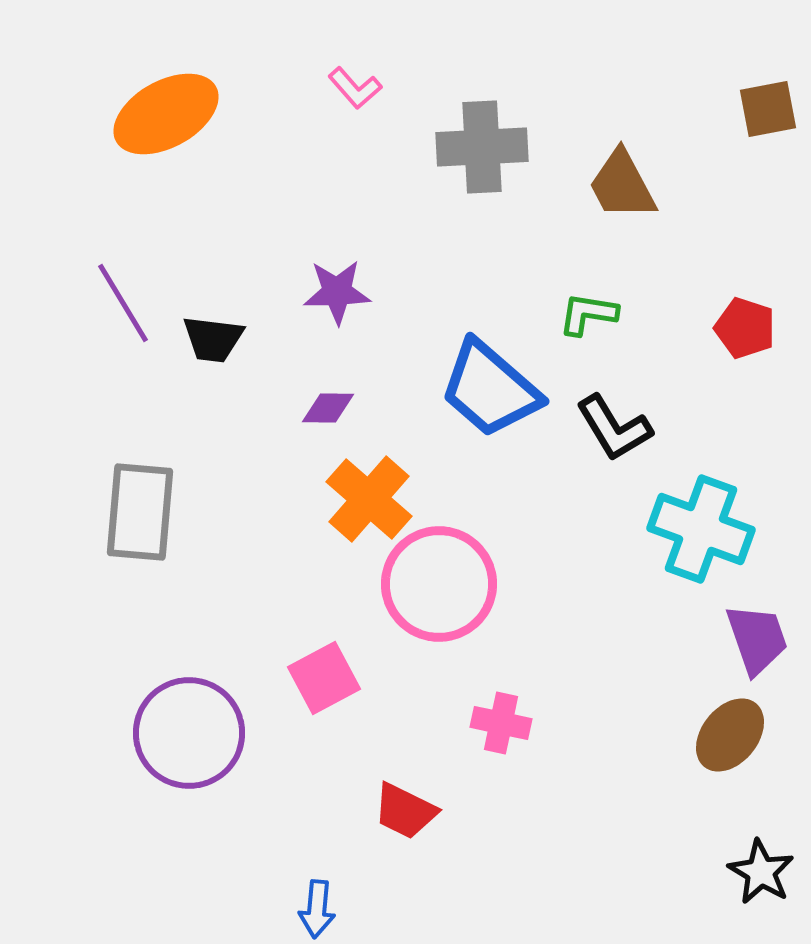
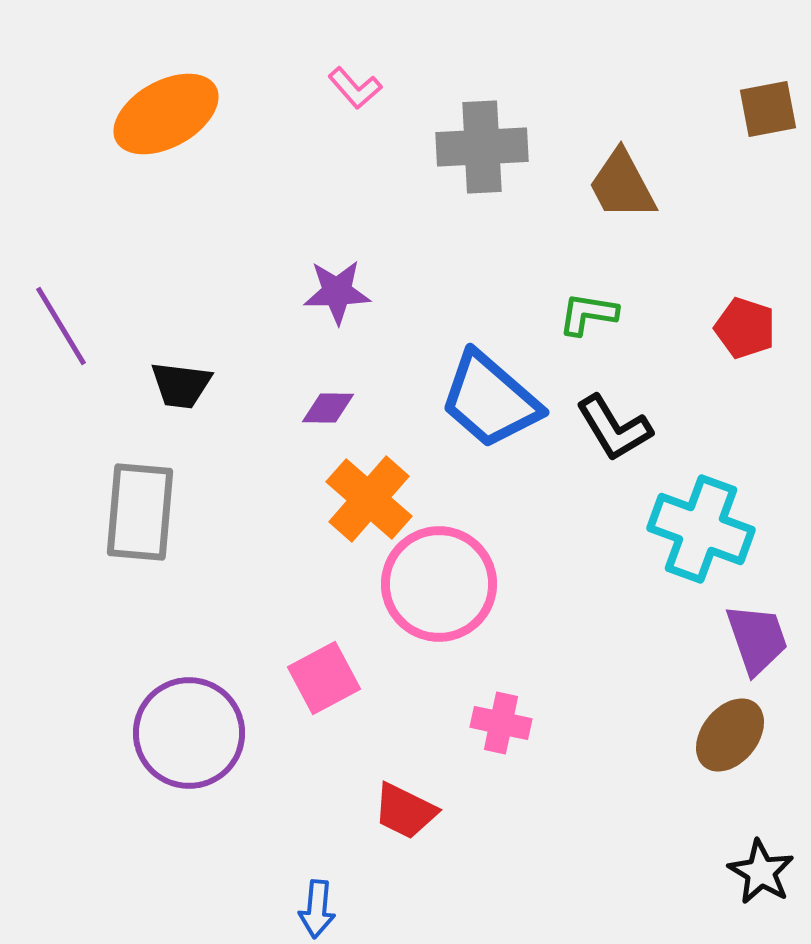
purple line: moved 62 px left, 23 px down
black trapezoid: moved 32 px left, 46 px down
blue trapezoid: moved 11 px down
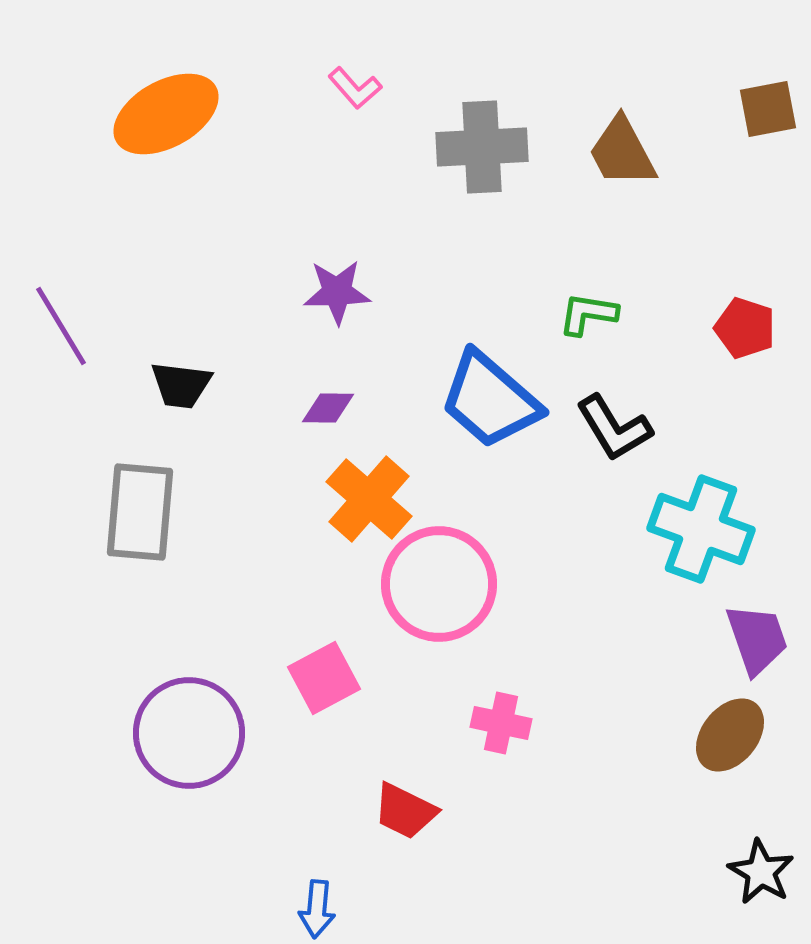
brown trapezoid: moved 33 px up
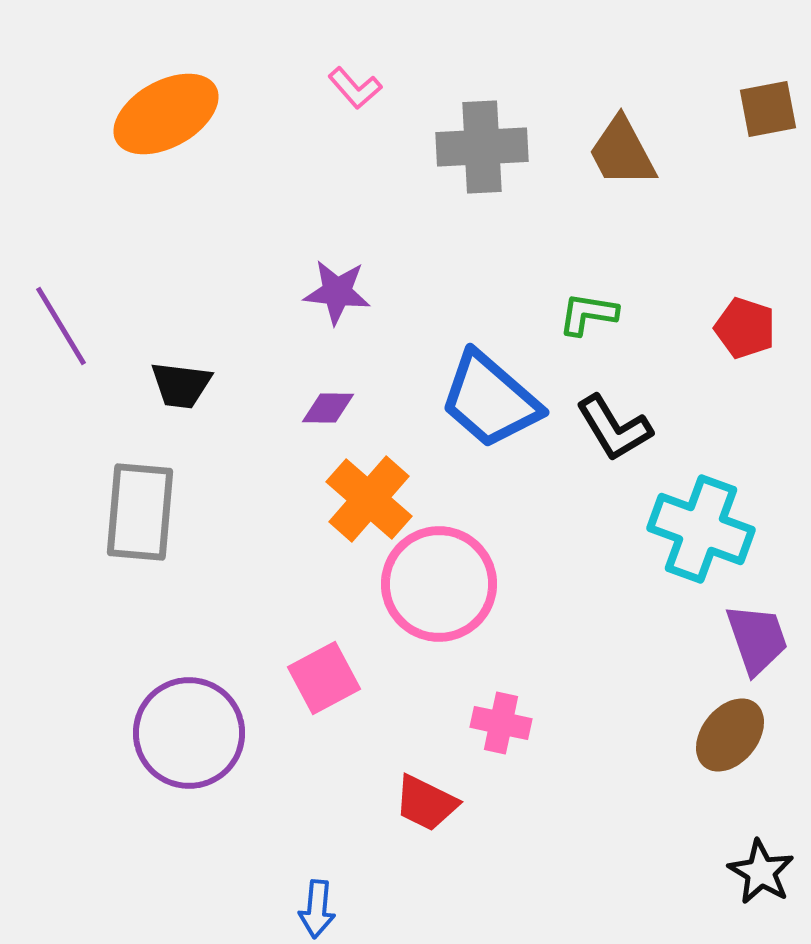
purple star: rotated 8 degrees clockwise
red trapezoid: moved 21 px right, 8 px up
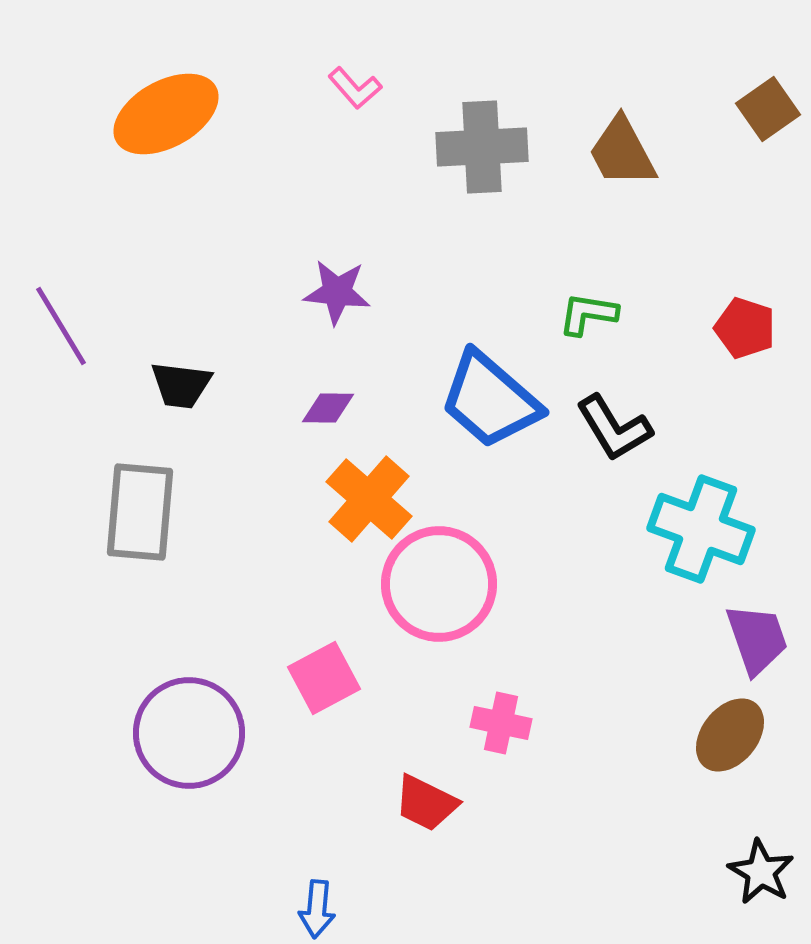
brown square: rotated 24 degrees counterclockwise
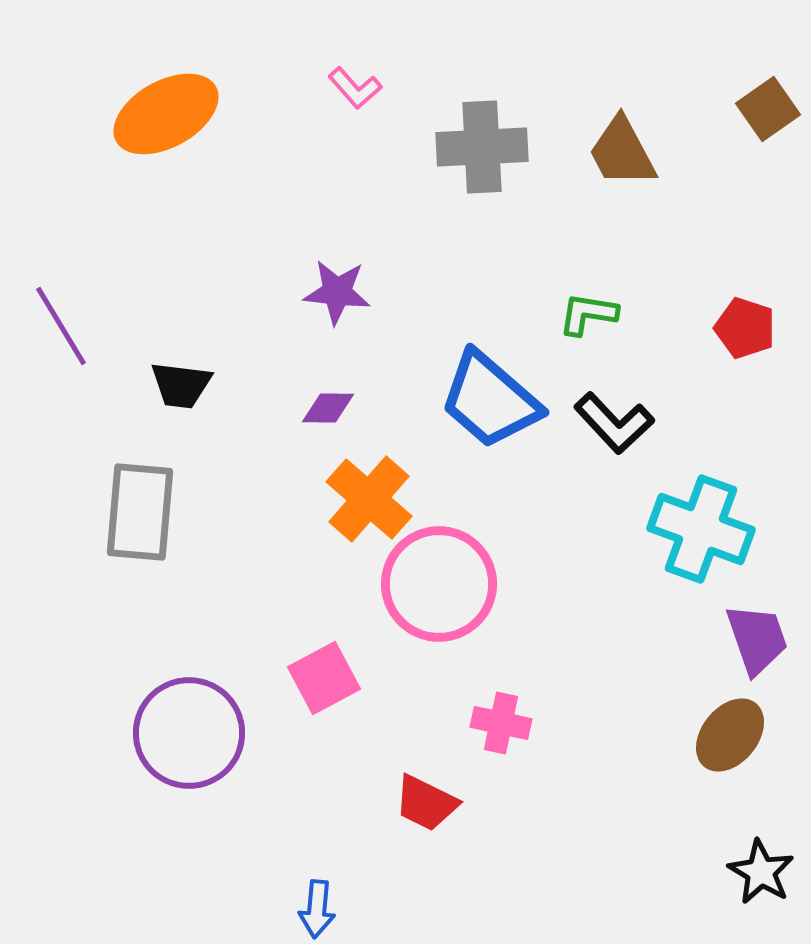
black L-shape: moved 5 px up; rotated 12 degrees counterclockwise
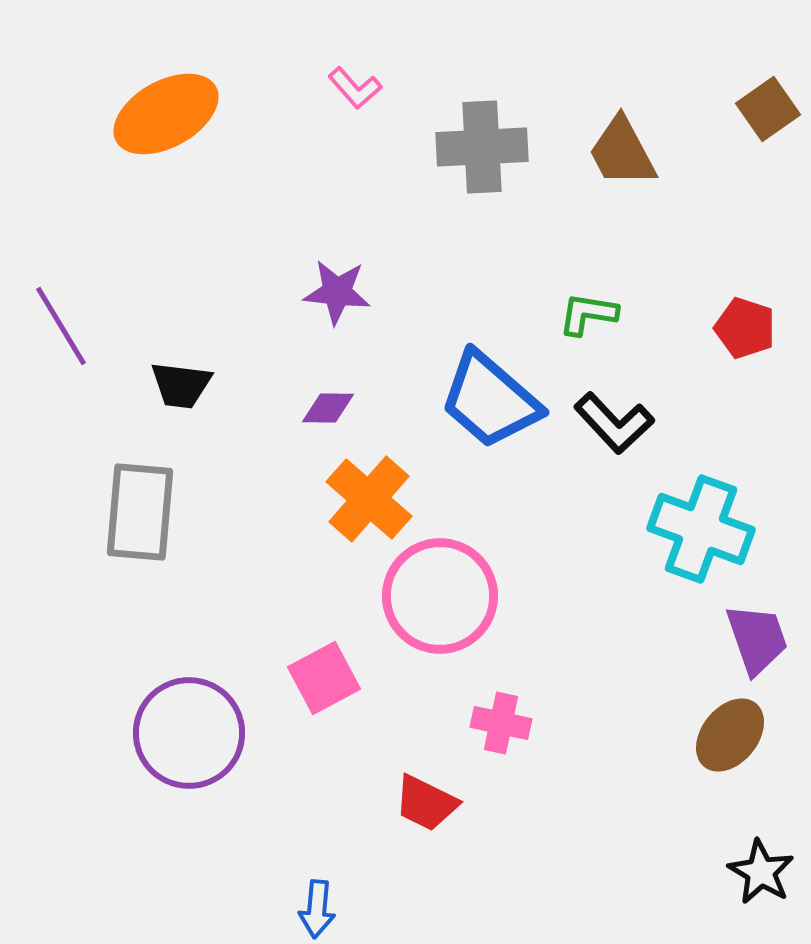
pink circle: moved 1 px right, 12 px down
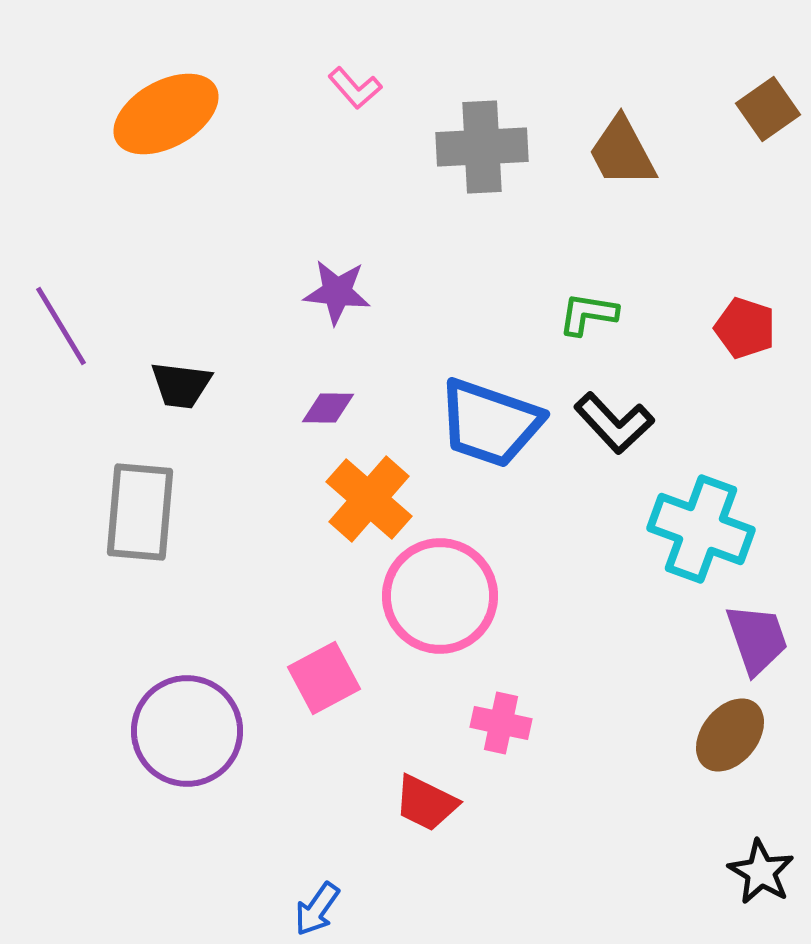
blue trapezoid: moved 23 px down; rotated 22 degrees counterclockwise
purple circle: moved 2 px left, 2 px up
blue arrow: rotated 30 degrees clockwise
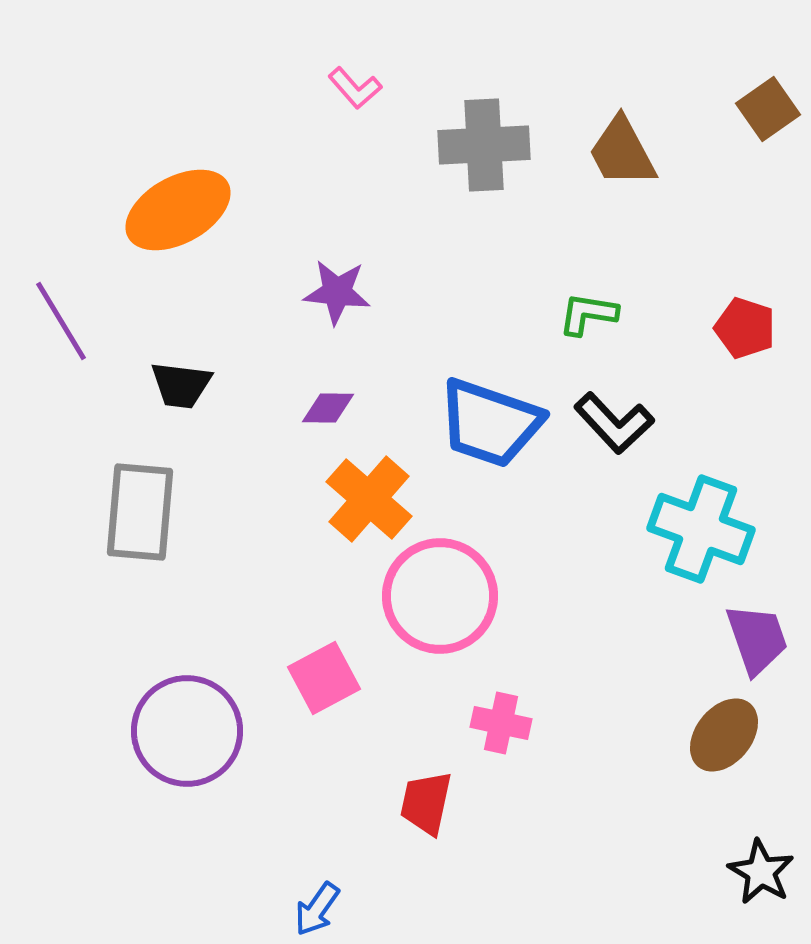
orange ellipse: moved 12 px right, 96 px down
gray cross: moved 2 px right, 2 px up
purple line: moved 5 px up
brown ellipse: moved 6 px left
red trapezoid: rotated 76 degrees clockwise
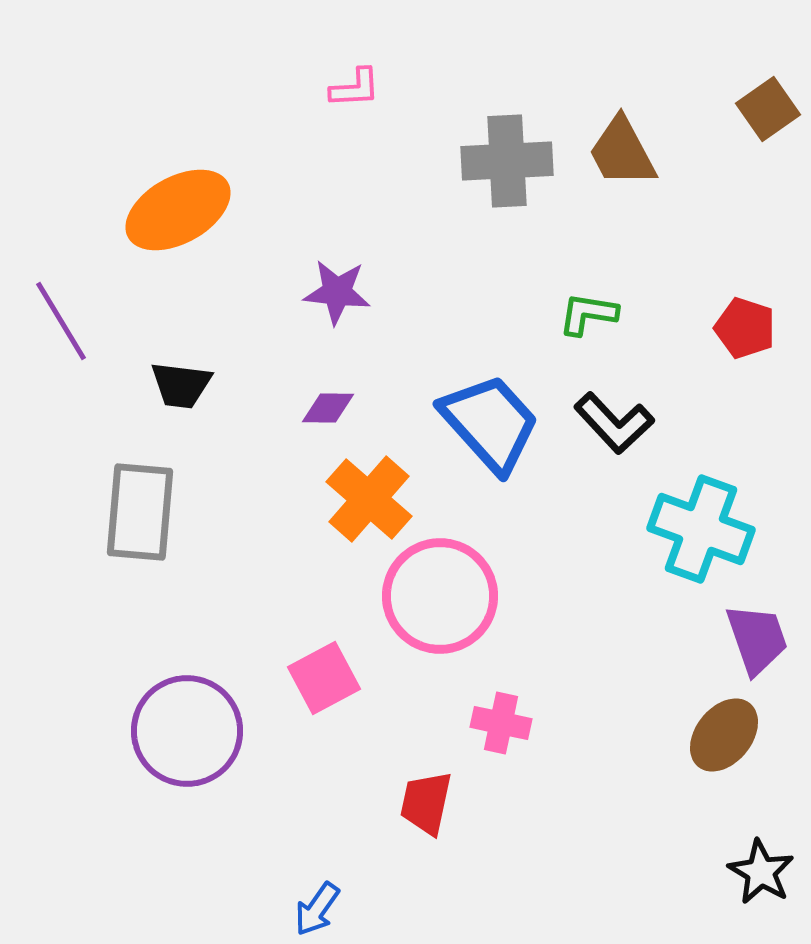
pink L-shape: rotated 52 degrees counterclockwise
gray cross: moved 23 px right, 16 px down
blue trapezoid: rotated 151 degrees counterclockwise
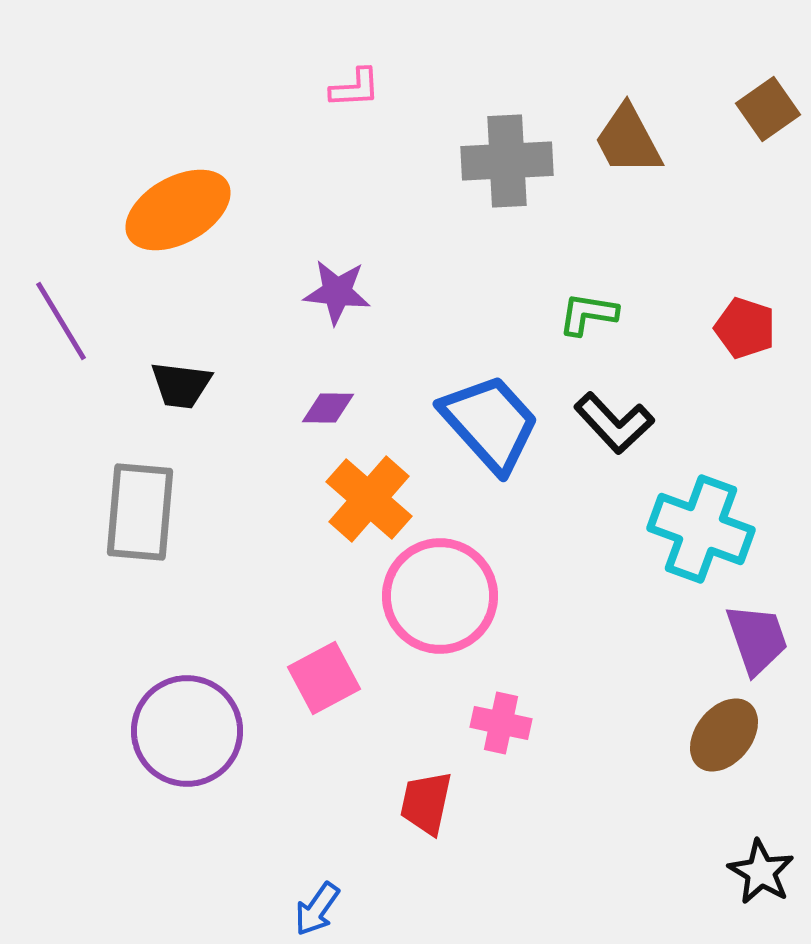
brown trapezoid: moved 6 px right, 12 px up
